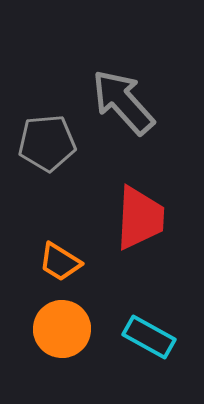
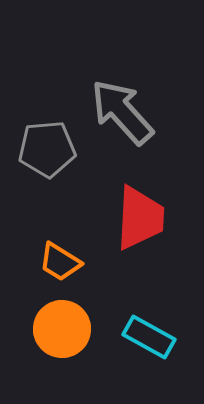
gray arrow: moved 1 px left, 10 px down
gray pentagon: moved 6 px down
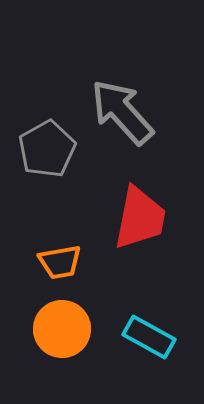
gray pentagon: rotated 24 degrees counterclockwise
red trapezoid: rotated 8 degrees clockwise
orange trapezoid: rotated 42 degrees counterclockwise
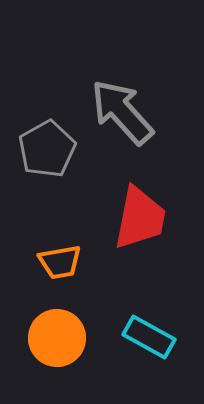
orange circle: moved 5 px left, 9 px down
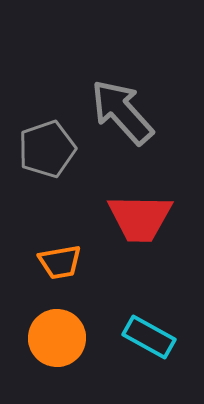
gray pentagon: rotated 10 degrees clockwise
red trapezoid: rotated 80 degrees clockwise
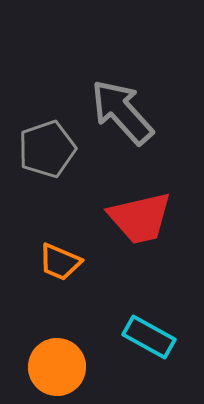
red trapezoid: rotated 14 degrees counterclockwise
orange trapezoid: rotated 33 degrees clockwise
orange circle: moved 29 px down
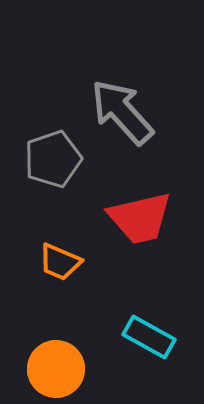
gray pentagon: moved 6 px right, 10 px down
orange circle: moved 1 px left, 2 px down
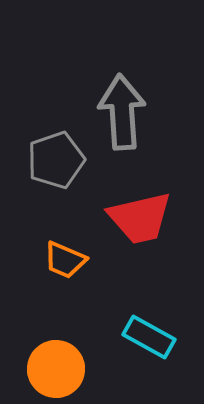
gray arrow: rotated 38 degrees clockwise
gray pentagon: moved 3 px right, 1 px down
orange trapezoid: moved 5 px right, 2 px up
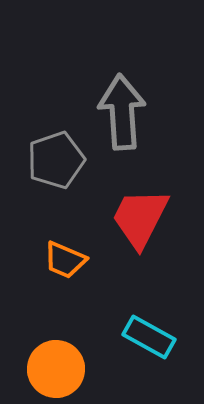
red trapezoid: rotated 130 degrees clockwise
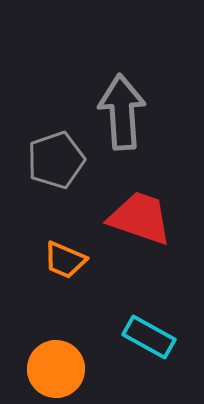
red trapezoid: rotated 82 degrees clockwise
